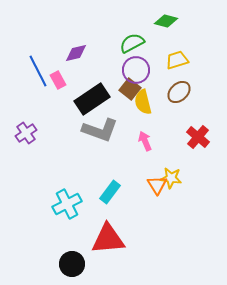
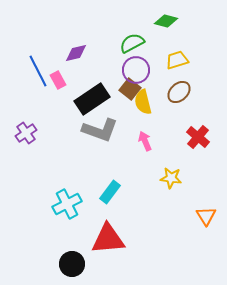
orange triangle: moved 49 px right, 31 px down
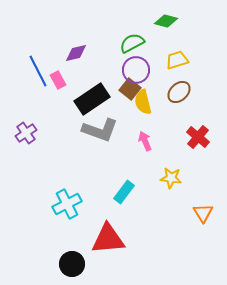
cyan rectangle: moved 14 px right
orange triangle: moved 3 px left, 3 px up
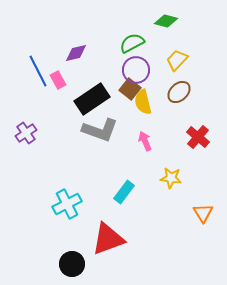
yellow trapezoid: rotated 30 degrees counterclockwise
red triangle: rotated 15 degrees counterclockwise
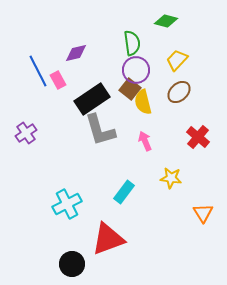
green semicircle: rotated 110 degrees clockwise
gray L-shape: rotated 54 degrees clockwise
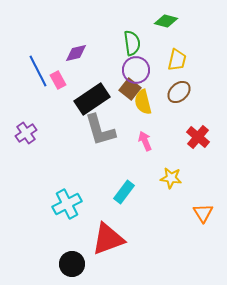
yellow trapezoid: rotated 150 degrees clockwise
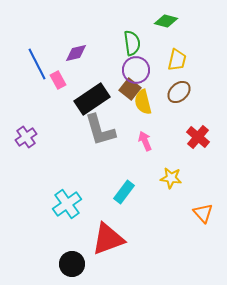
blue line: moved 1 px left, 7 px up
purple cross: moved 4 px down
cyan cross: rotated 8 degrees counterclockwise
orange triangle: rotated 10 degrees counterclockwise
